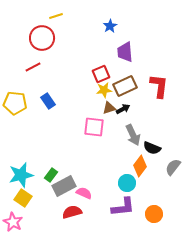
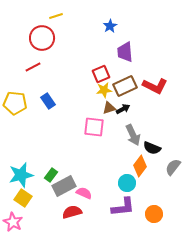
red L-shape: moved 4 px left; rotated 110 degrees clockwise
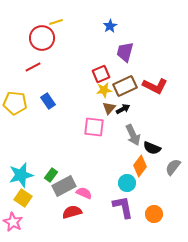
yellow line: moved 6 px down
purple trapezoid: rotated 20 degrees clockwise
brown triangle: rotated 32 degrees counterclockwise
purple L-shape: rotated 95 degrees counterclockwise
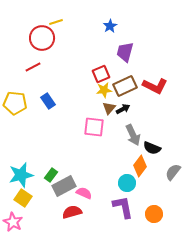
gray semicircle: moved 5 px down
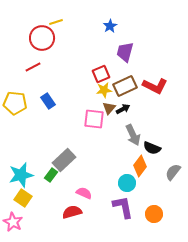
pink square: moved 8 px up
gray rectangle: moved 26 px up; rotated 15 degrees counterclockwise
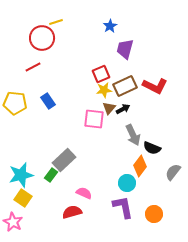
purple trapezoid: moved 3 px up
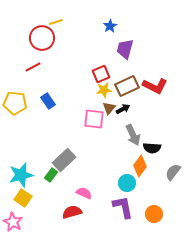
brown rectangle: moved 2 px right
black semicircle: rotated 18 degrees counterclockwise
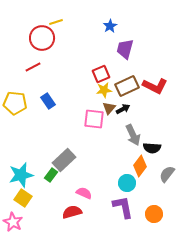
gray semicircle: moved 6 px left, 2 px down
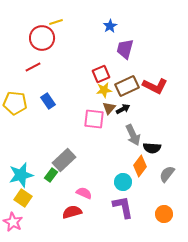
cyan circle: moved 4 px left, 1 px up
orange circle: moved 10 px right
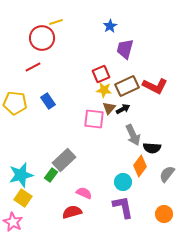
yellow star: rotated 14 degrees clockwise
